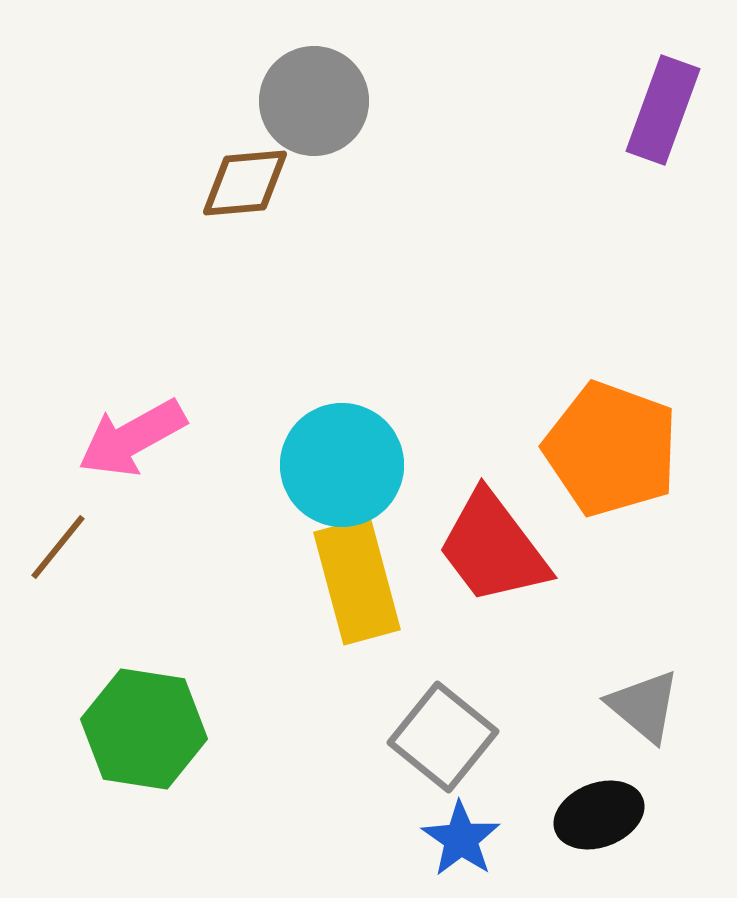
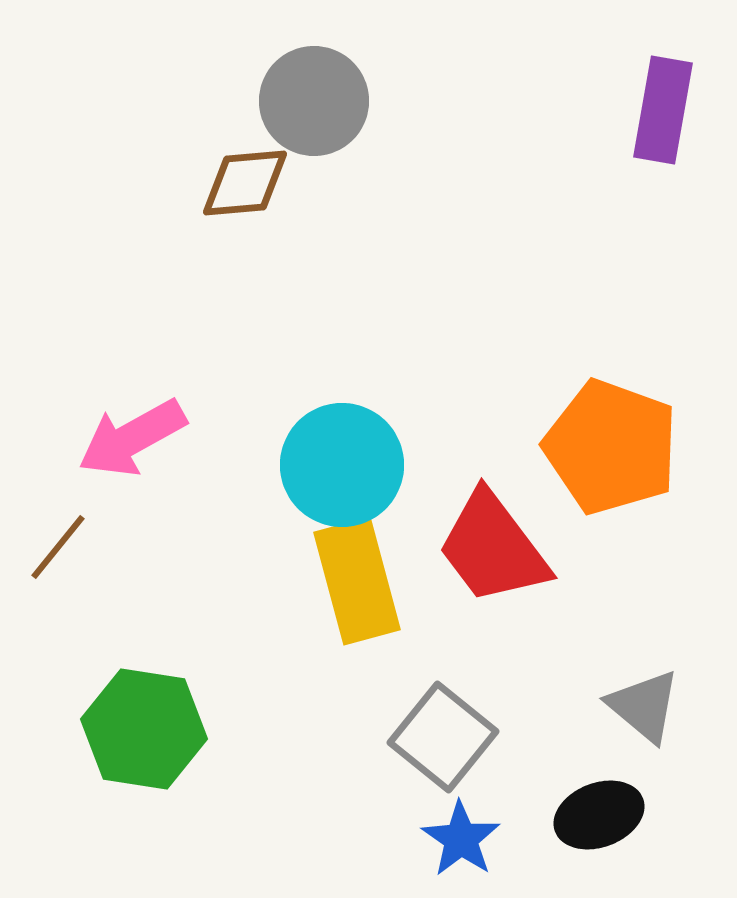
purple rectangle: rotated 10 degrees counterclockwise
orange pentagon: moved 2 px up
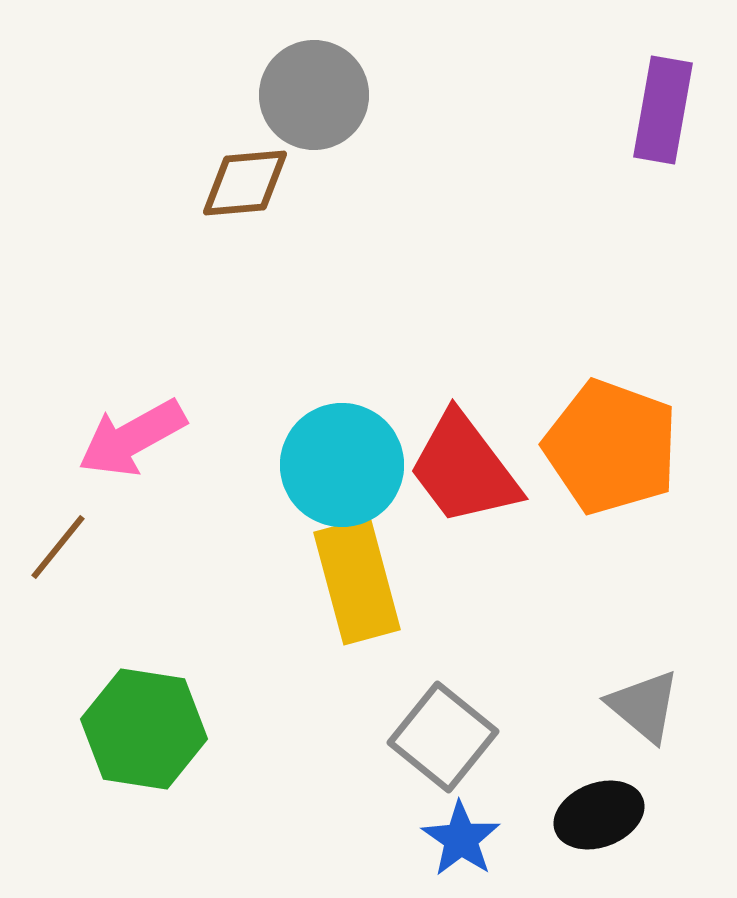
gray circle: moved 6 px up
red trapezoid: moved 29 px left, 79 px up
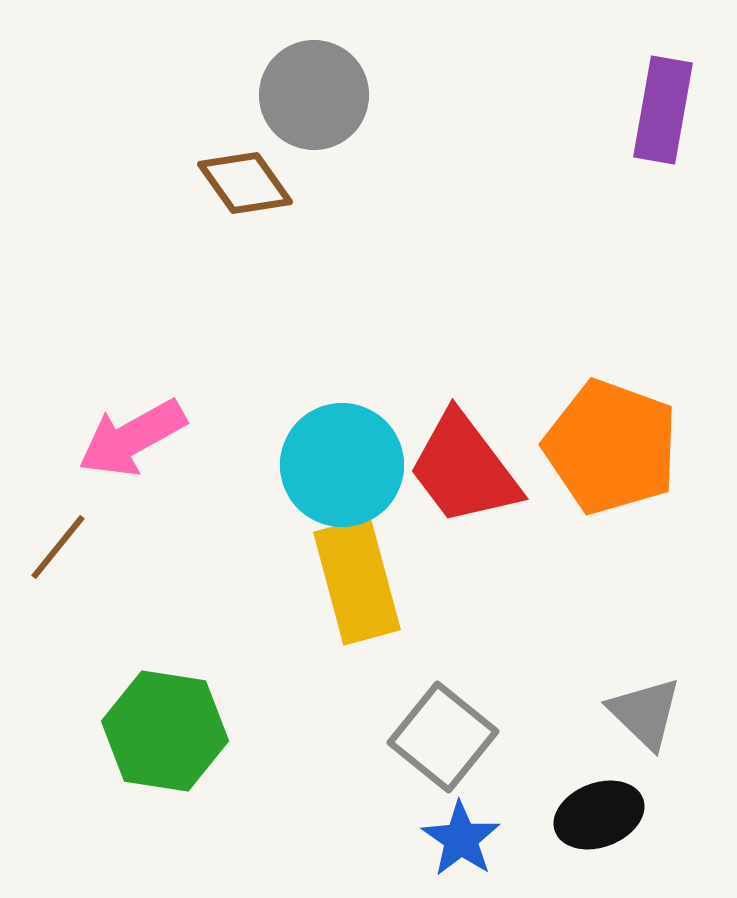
brown diamond: rotated 60 degrees clockwise
gray triangle: moved 1 px right, 7 px down; rotated 4 degrees clockwise
green hexagon: moved 21 px right, 2 px down
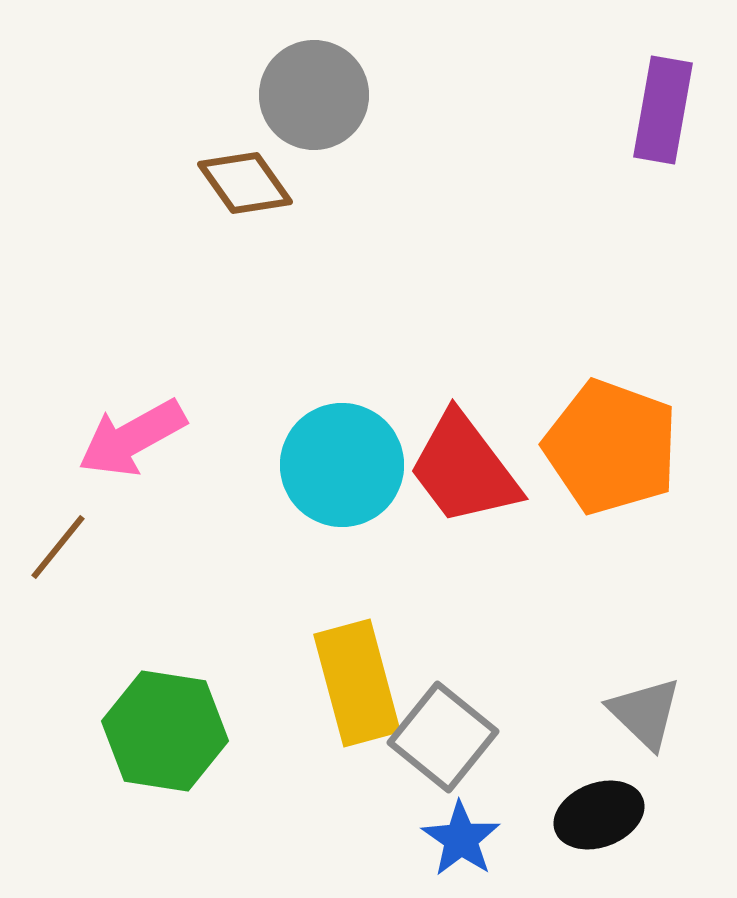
yellow rectangle: moved 102 px down
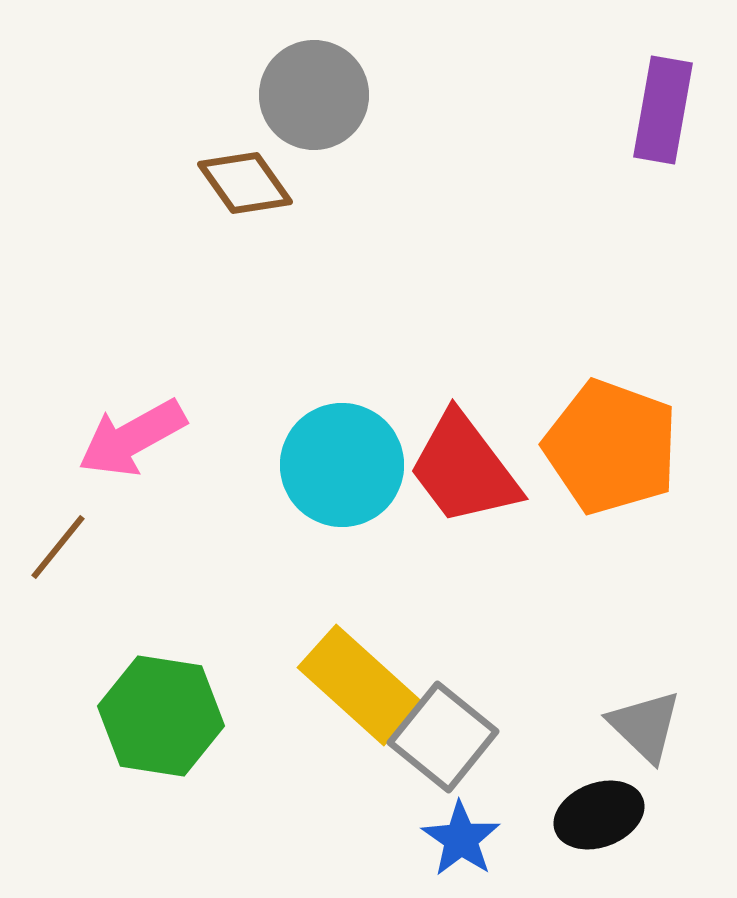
yellow rectangle: moved 3 px right, 2 px down; rotated 33 degrees counterclockwise
gray triangle: moved 13 px down
green hexagon: moved 4 px left, 15 px up
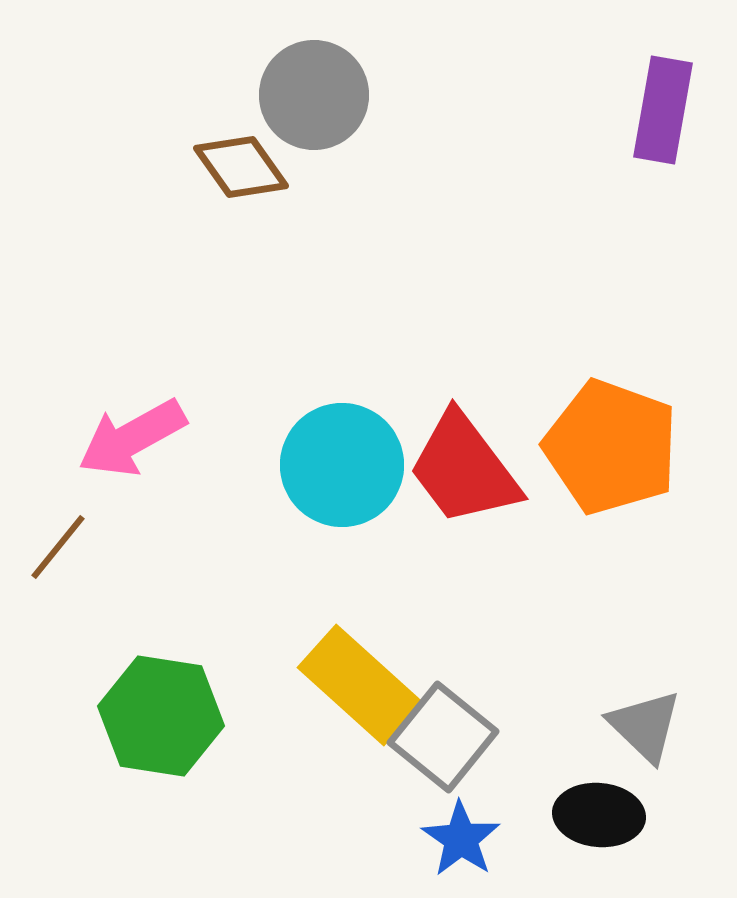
brown diamond: moved 4 px left, 16 px up
black ellipse: rotated 26 degrees clockwise
